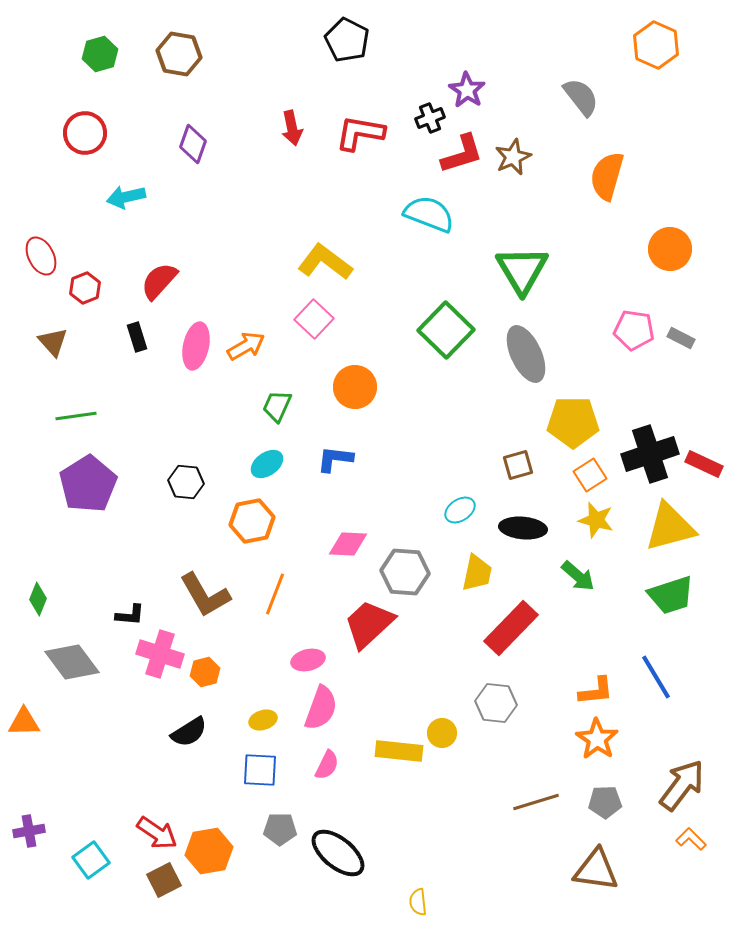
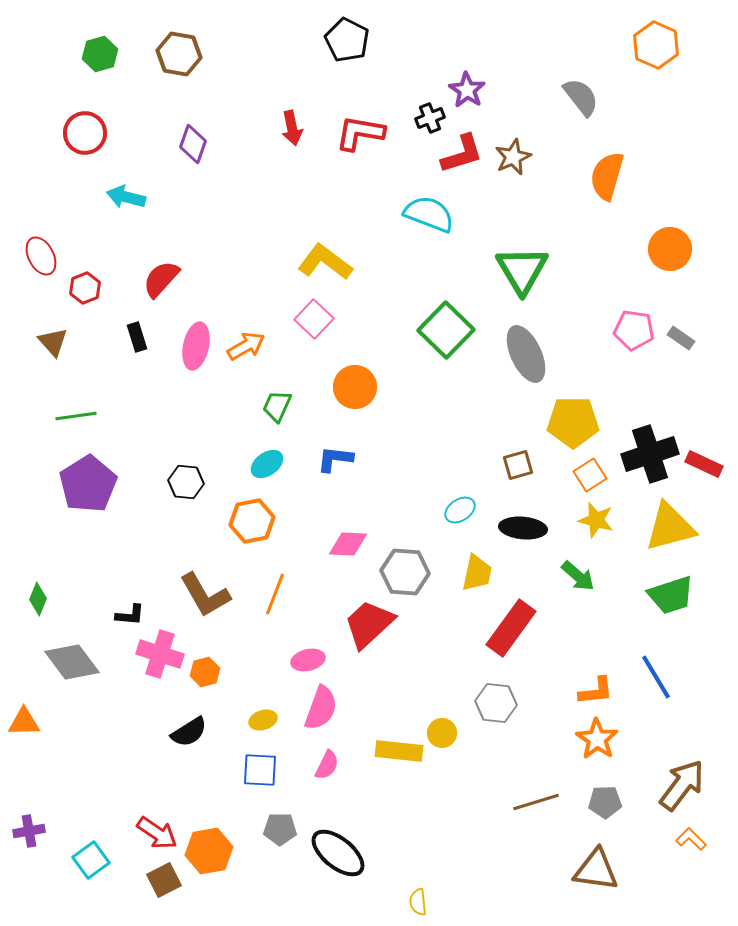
cyan arrow at (126, 197): rotated 27 degrees clockwise
red semicircle at (159, 281): moved 2 px right, 2 px up
gray rectangle at (681, 338): rotated 8 degrees clockwise
red rectangle at (511, 628): rotated 8 degrees counterclockwise
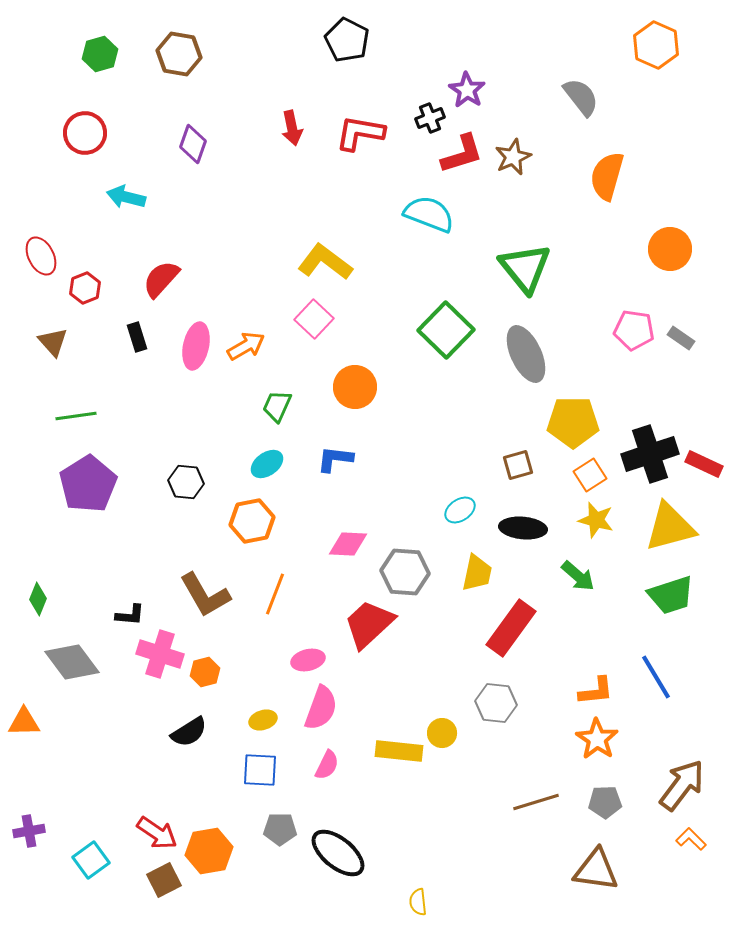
green triangle at (522, 270): moved 3 px right, 2 px up; rotated 8 degrees counterclockwise
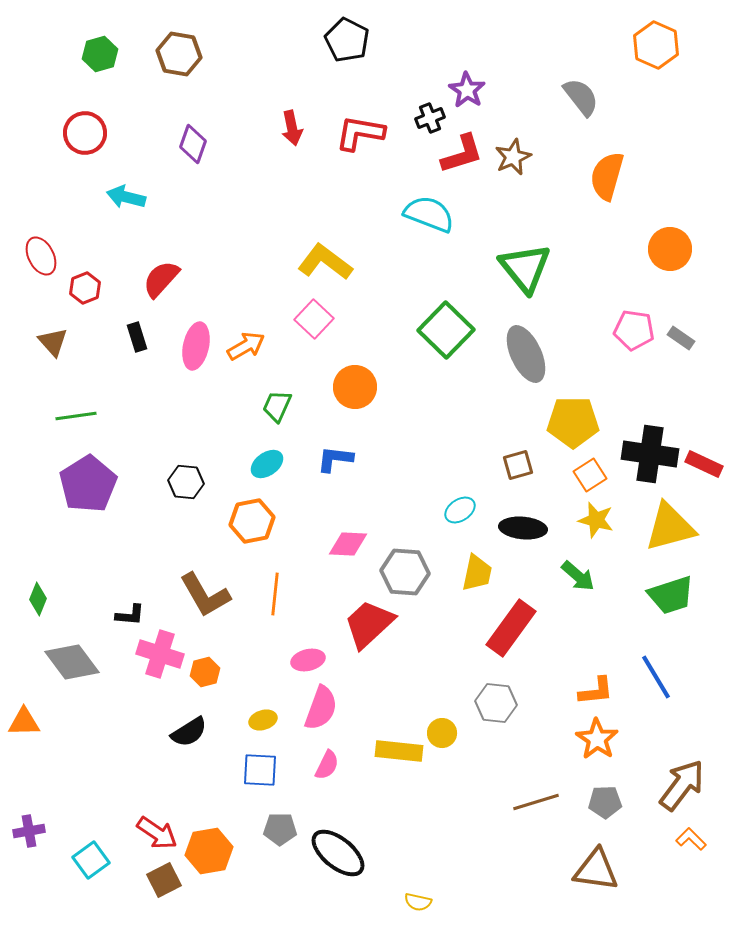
black cross at (650, 454): rotated 26 degrees clockwise
orange line at (275, 594): rotated 15 degrees counterclockwise
yellow semicircle at (418, 902): rotated 72 degrees counterclockwise
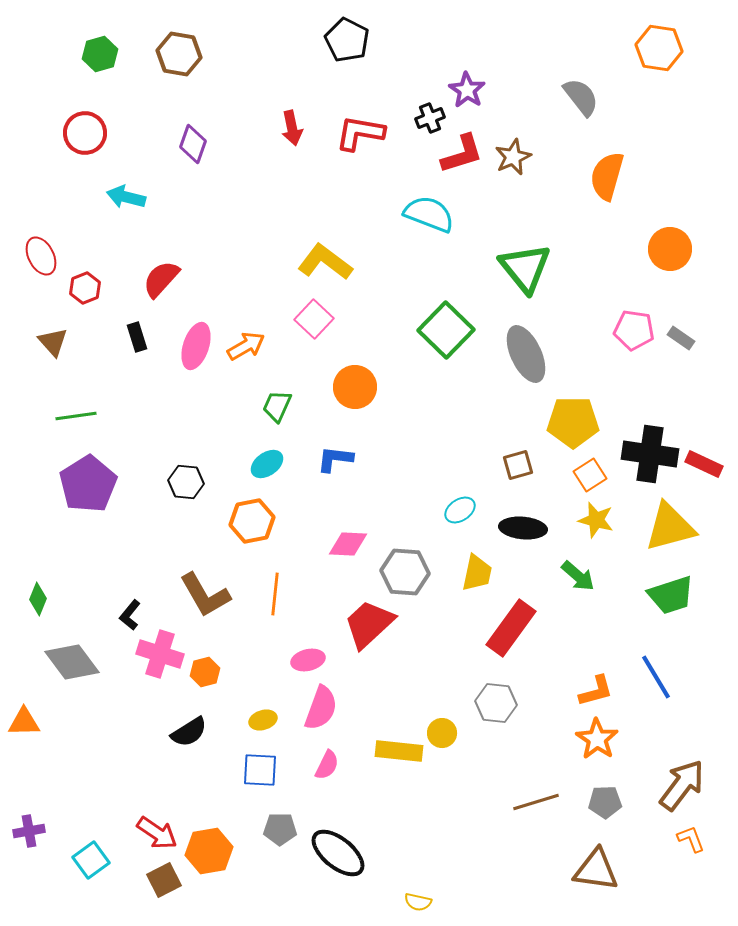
orange hexagon at (656, 45): moved 3 px right, 3 px down; rotated 15 degrees counterclockwise
pink ellipse at (196, 346): rotated 6 degrees clockwise
black L-shape at (130, 615): rotated 124 degrees clockwise
orange L-shape at (596, 691): rotated 9 degrees counterclockwise
orange L-shape at (691, 839): rotated 24 degrees clockwise
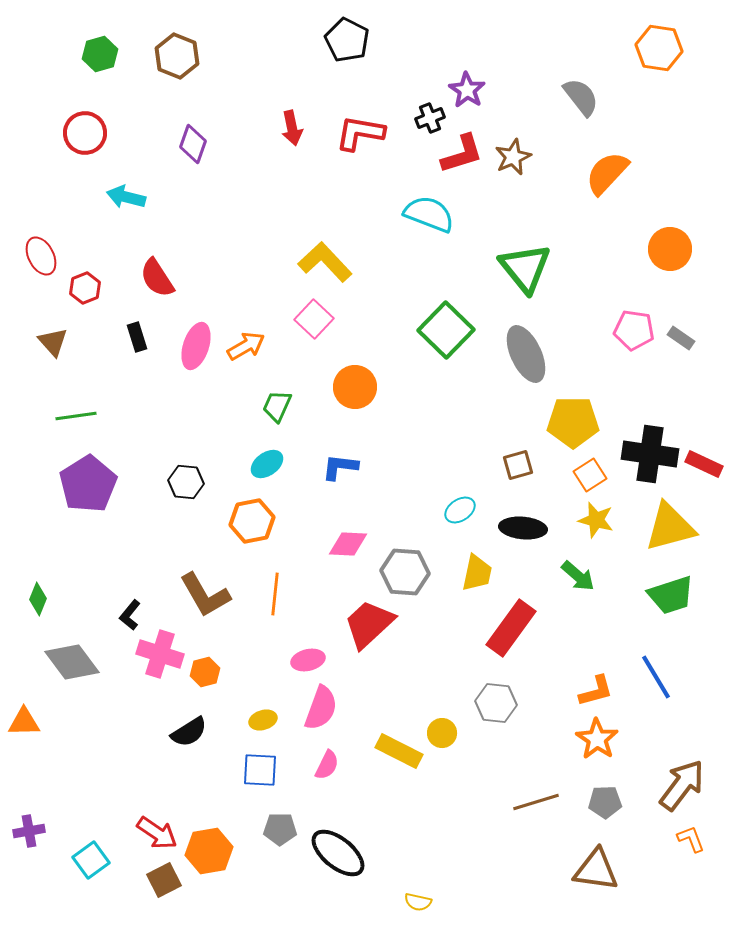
brown hexagon at (179, 54): moved 2 px left, 2 px down; rotated 12 degrees clockwise
orange semicircle at (607, 176): moved 3 px up; rotated 27 degrees clockwise
yellow L-shape at (325, 262): rotated 10 degrees clockwise
red semicircle at (161, 279): moved 4 px left, 1 px up; rotated 75 degrees counterclockwise
blue L-shape at (335, 459): moved 5 px right, 8 px down
yellow rectangle at (399, 751): rotated 21 degrees clockwise
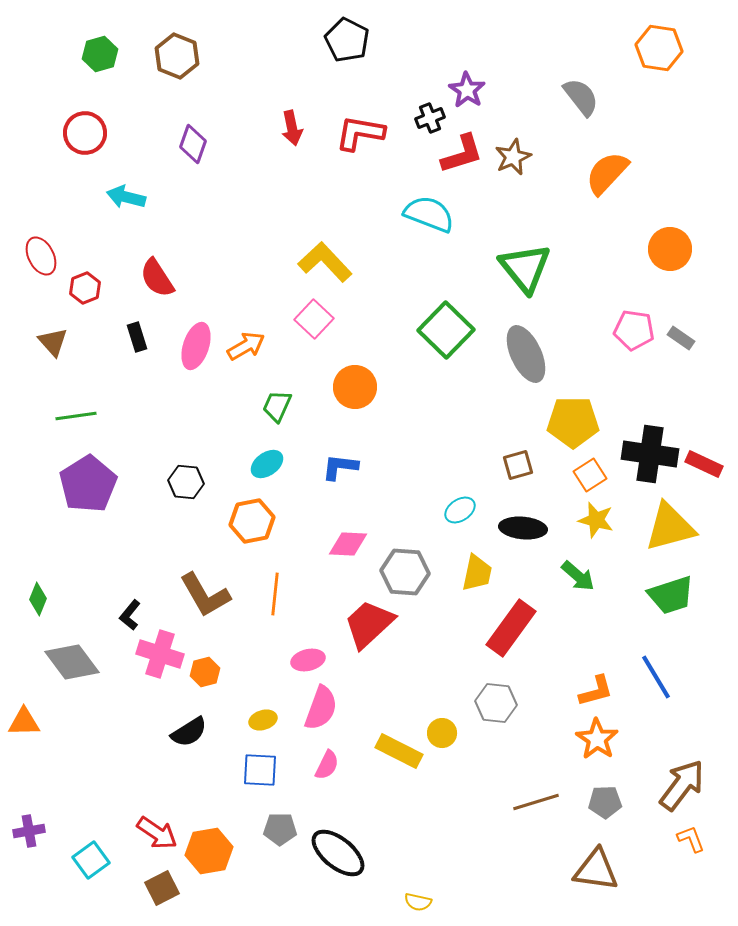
brown square at (164, 880): moved 2 px left, 8 px down
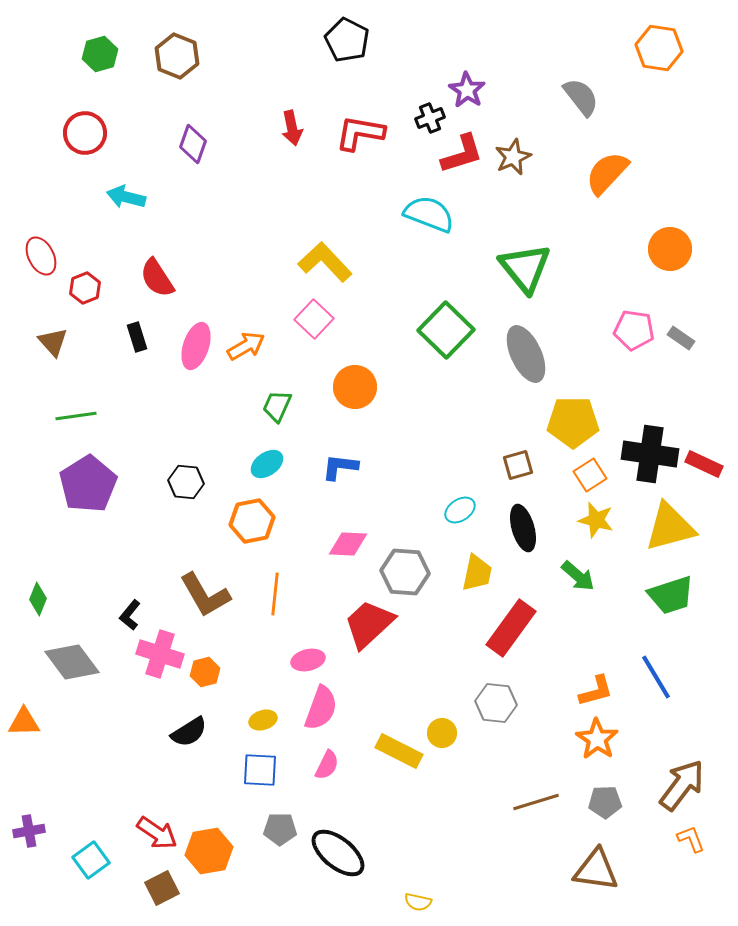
black ellipse at (523, 528): rotated 69 degrees clockwise
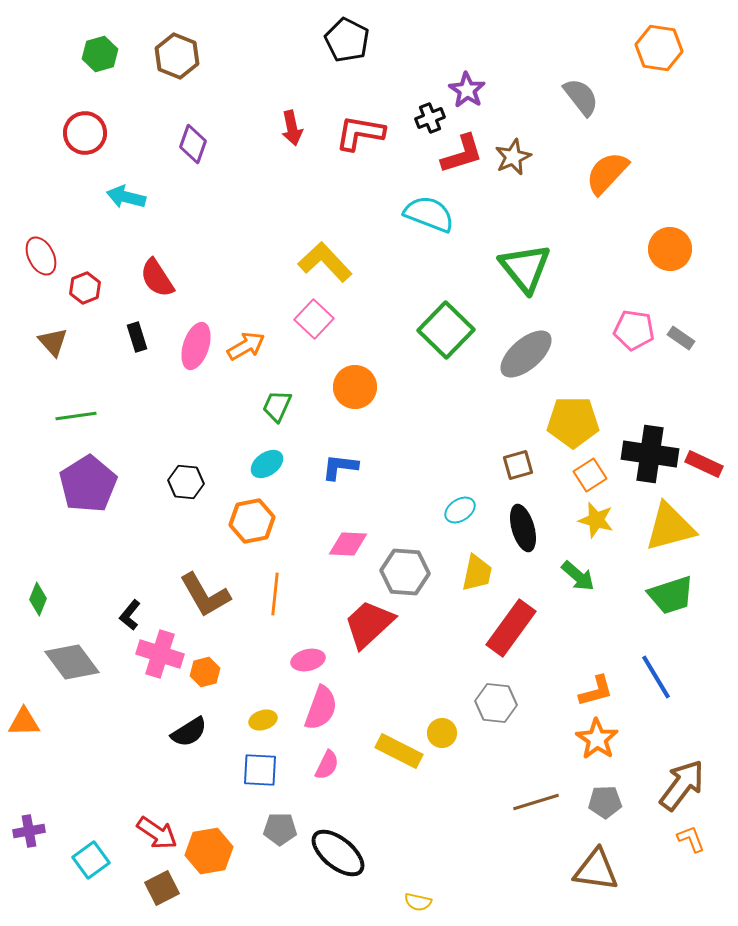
gray ellipse at (526, 354): rotated 74 degrees clockwise
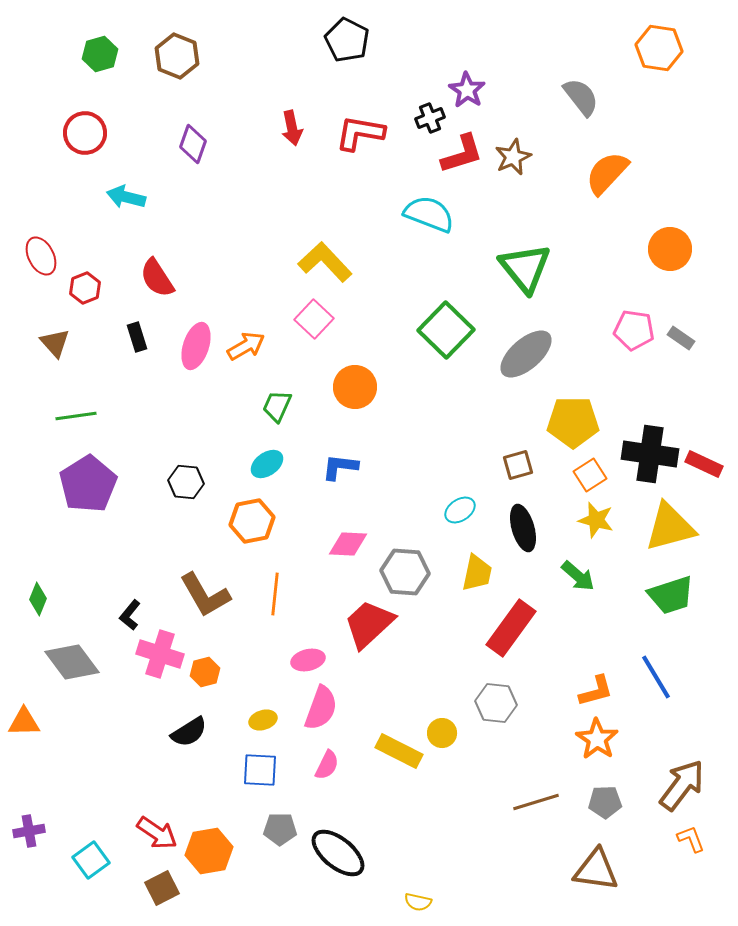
brown triangle at (53, 342): moved 2 px right, 1 px down
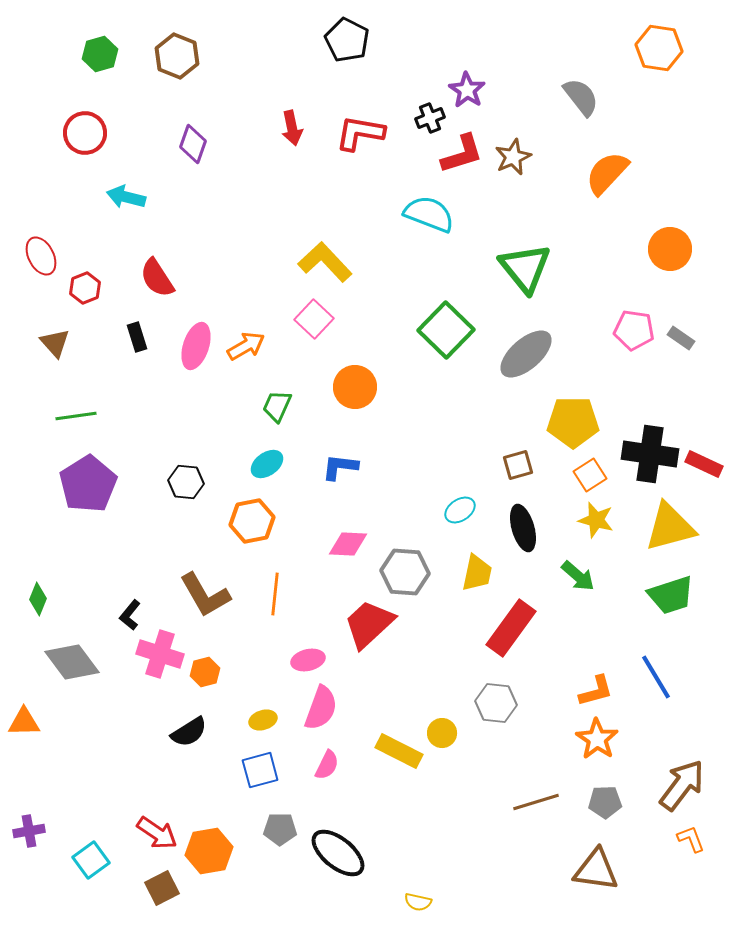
blue square at (260, 770): rotated 18 degrees counterclockwise
